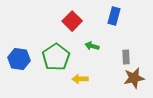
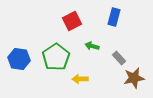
blue rectangle: moved 1 px down
red square: rotated 18 degrees clockwise
gray rectangle: moved 7 px left, 1 px down; rotated 40 degrees counterclockwise
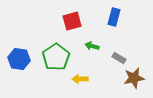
red square: rotated 12 degrees clockwise
gray rectangle: rotated 16 degrees counterclockwise
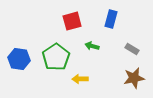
blue rectangle: moved 3 px left, 2 px down
gray rectangle: moved 13 px right, 9 px up
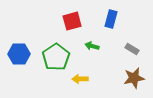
blue hexagon: moved 5 px up; rotated 10 degrees counterclockwise
